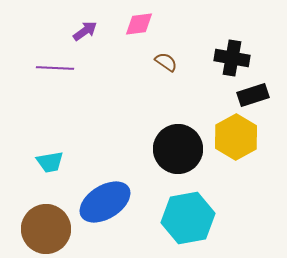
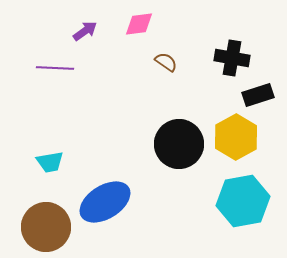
black rectangle: moved 5 px right
black circle: moved 1 px right, 5 px up
cyan hexagon: moved 55 px right, 17 px up
brown circle: moved 2 px up
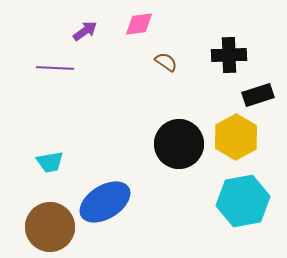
black cross: moved 3 px left, 3 px up; rotated 12 degrees counterclockwise
brown circle: moved 4 px right
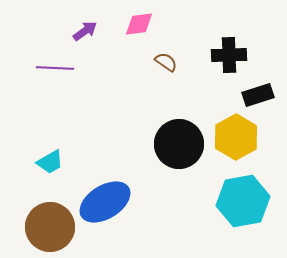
cyan trapezoid: rotated 20 degrees counterclockwise
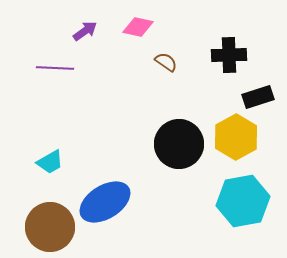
pink diamond: moved 1 px left, 3 px down; rotated 20 degrees clockwise
black rectangle: moved 2 px down
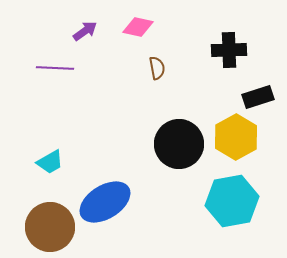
black cross: moved 5 px up
brown semicircle: moved 9 px left, 6 px down; rotated 45 degrees clockwise
cyan hexagon: moved 11 px left
